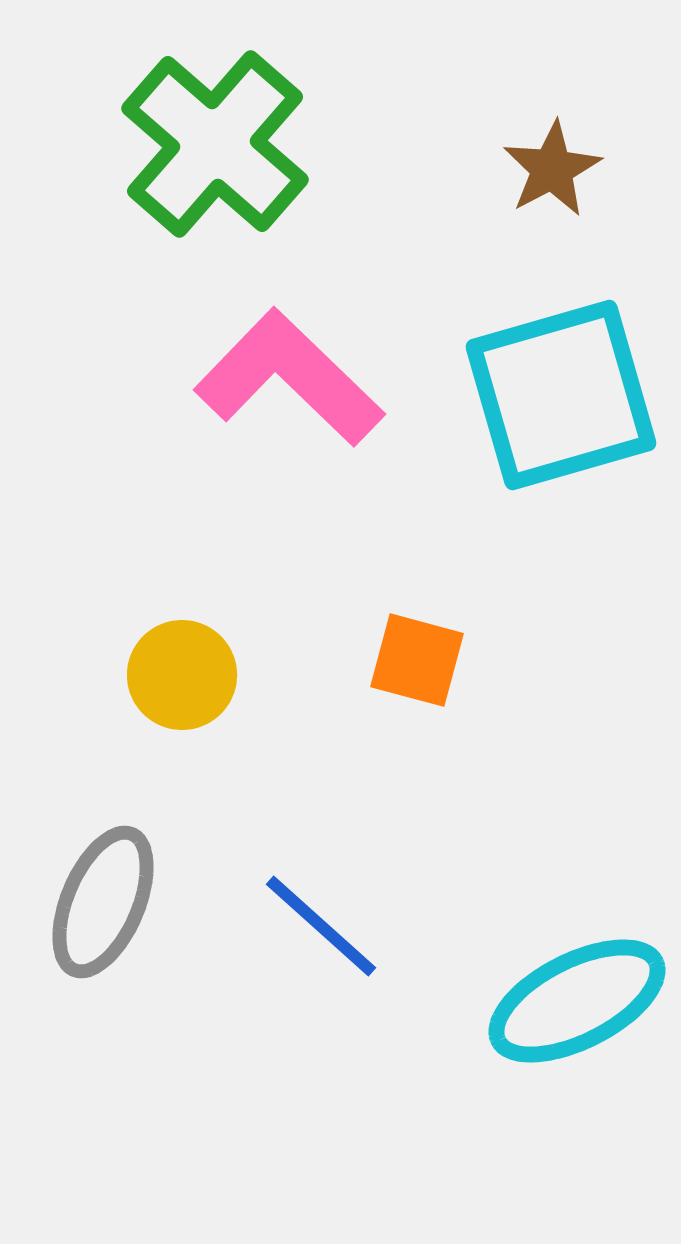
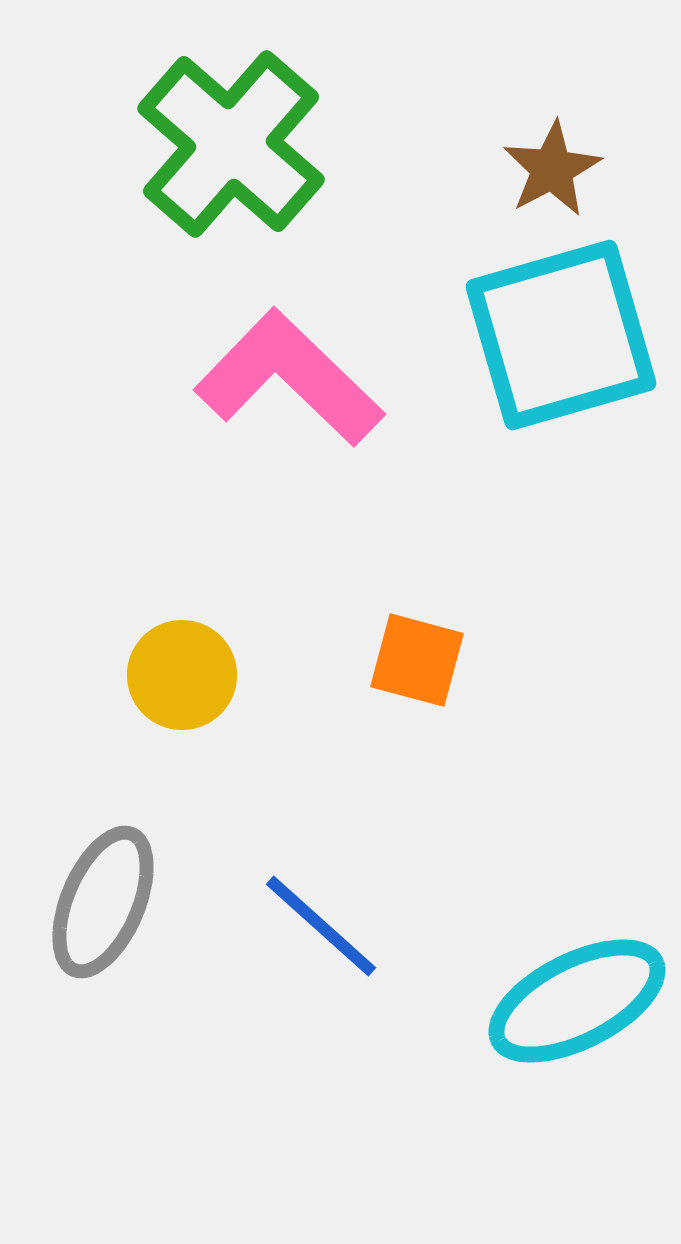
green cross: moved 16 px right
cyan square: moved 60 px up
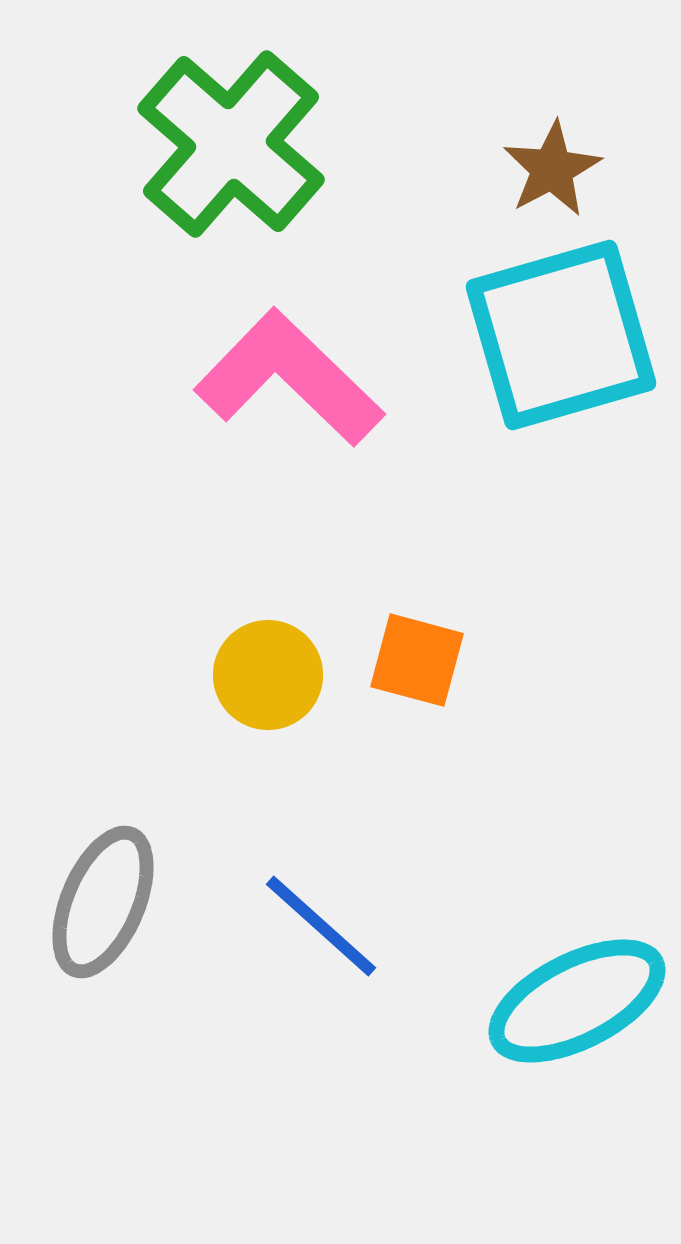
yellow circle: moved 86 px right
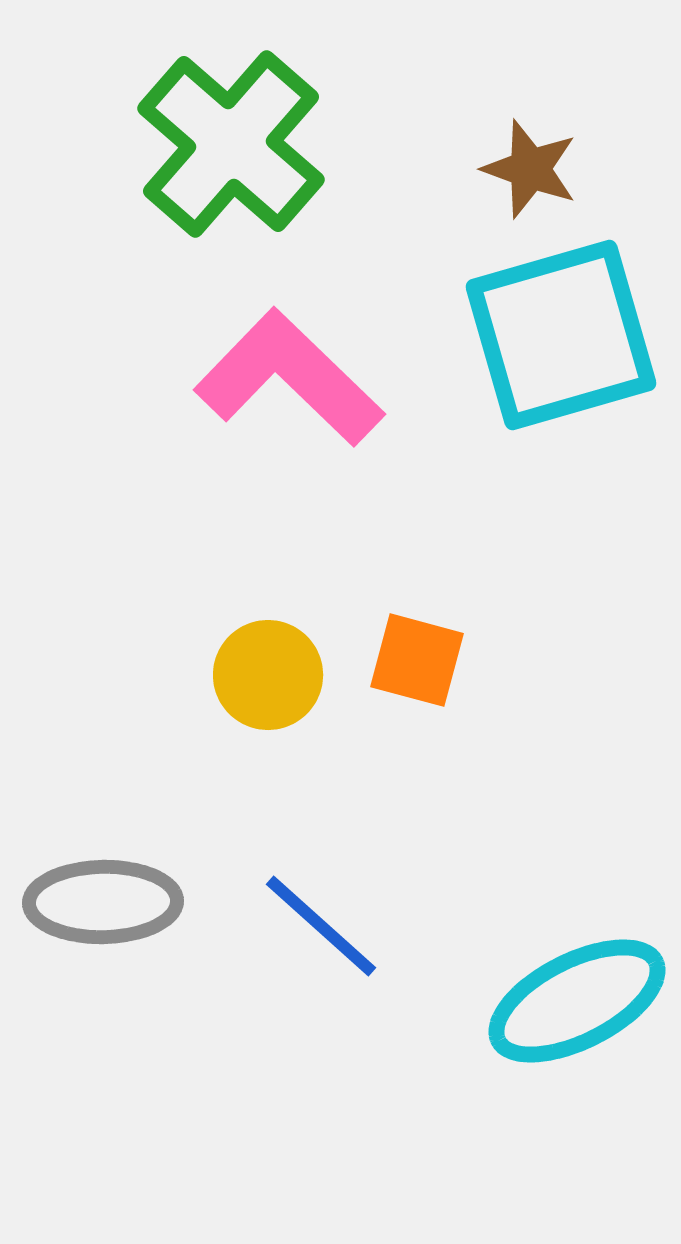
brown star: moved 22 px left; rotated 24 degrees counterclockwise
gray ellipse: rotated 66 degrees clockwise
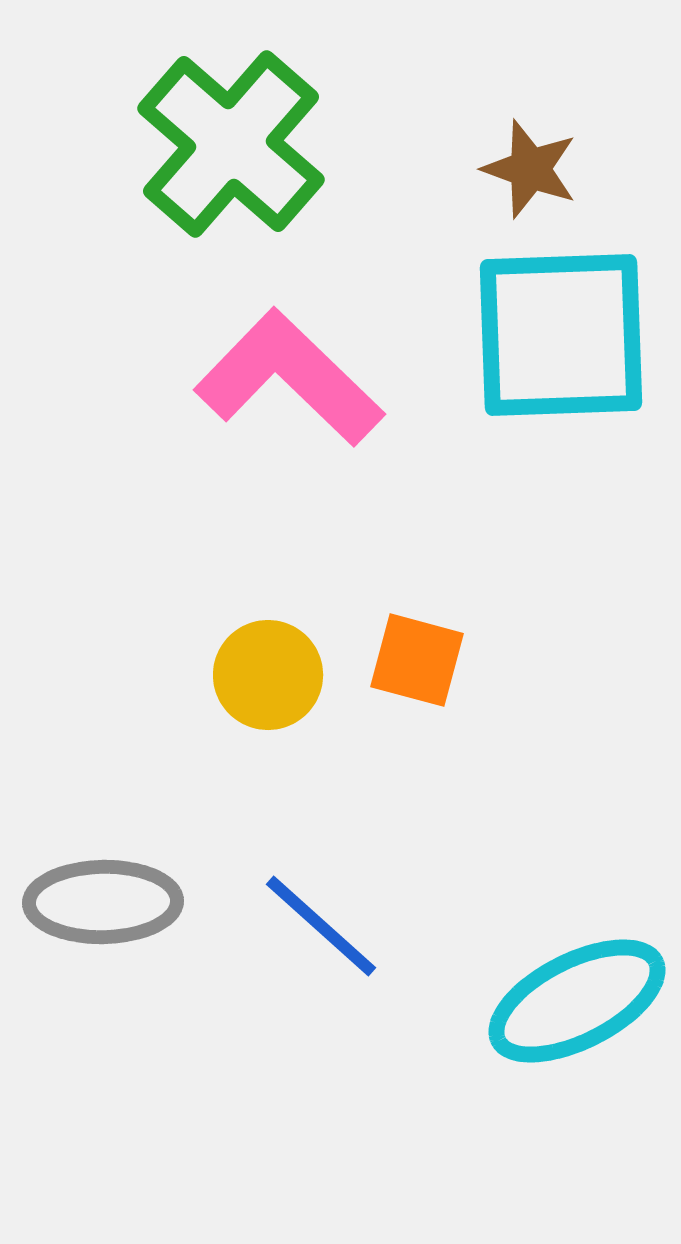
cyan square: rotated 14 degrees clockwise
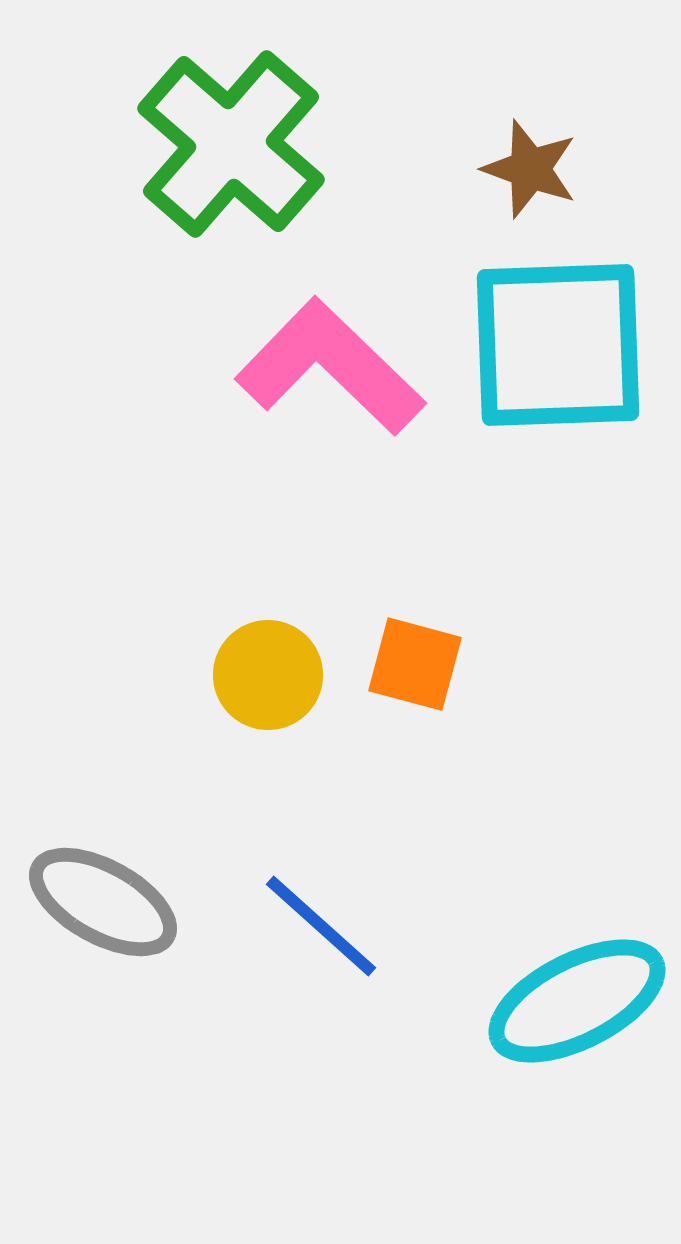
cyan square: moved 3 px left, 10 px down
pink L-shape: moved 41 px right, 11 px up
orange square: moved 2 px left, 4 px down
gray ellipse: rotated 30 degrees clockwise
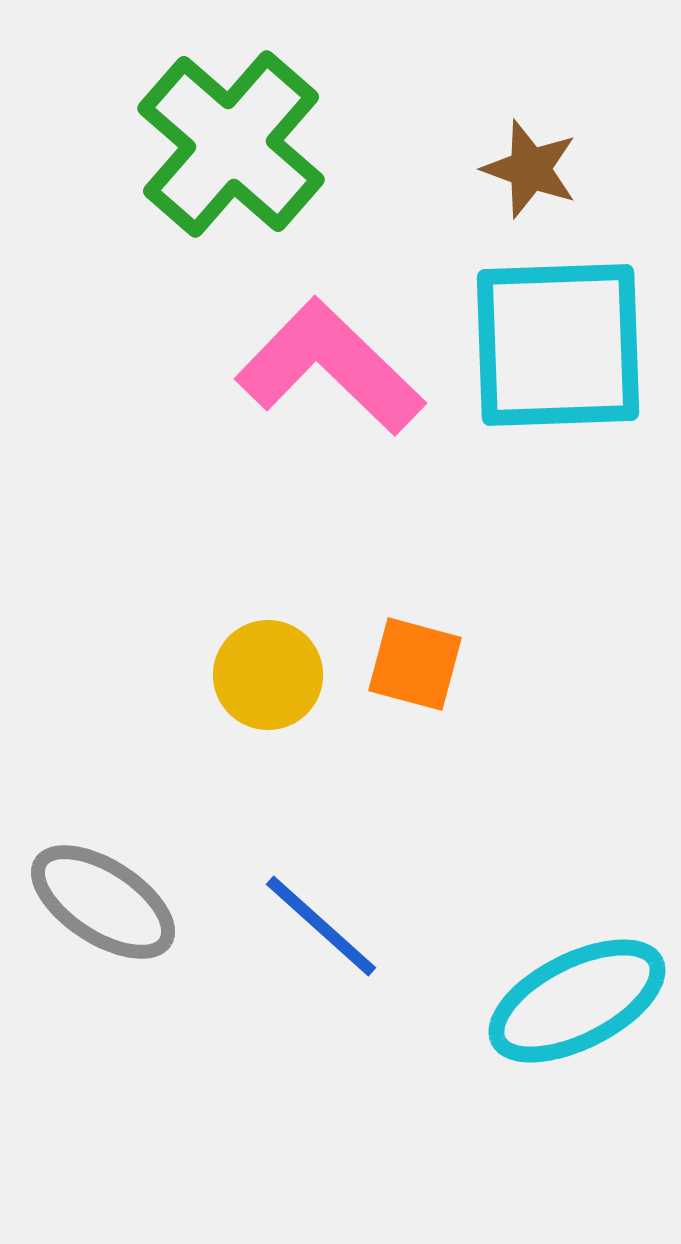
gray ellipse: rotated 4 degrees clockwise
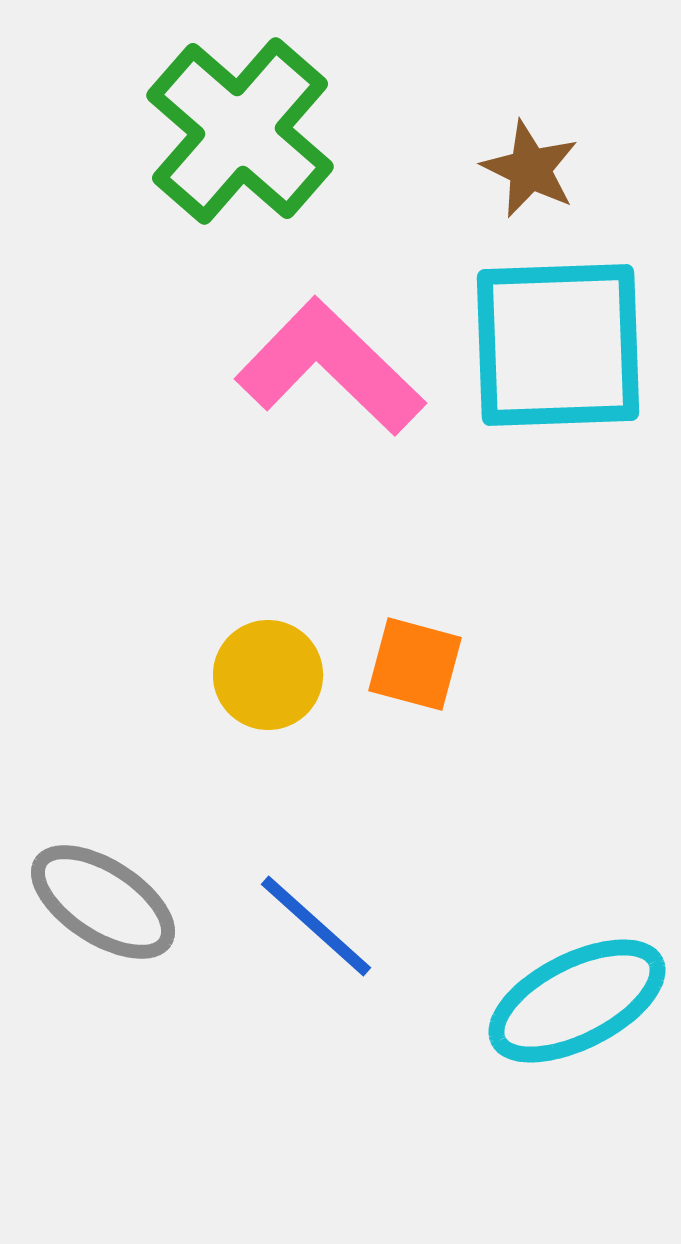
green cross: moved 9 px right, 13 px up
brown star: rotated 6 degrees clockwise
blue line: moved 5 px left
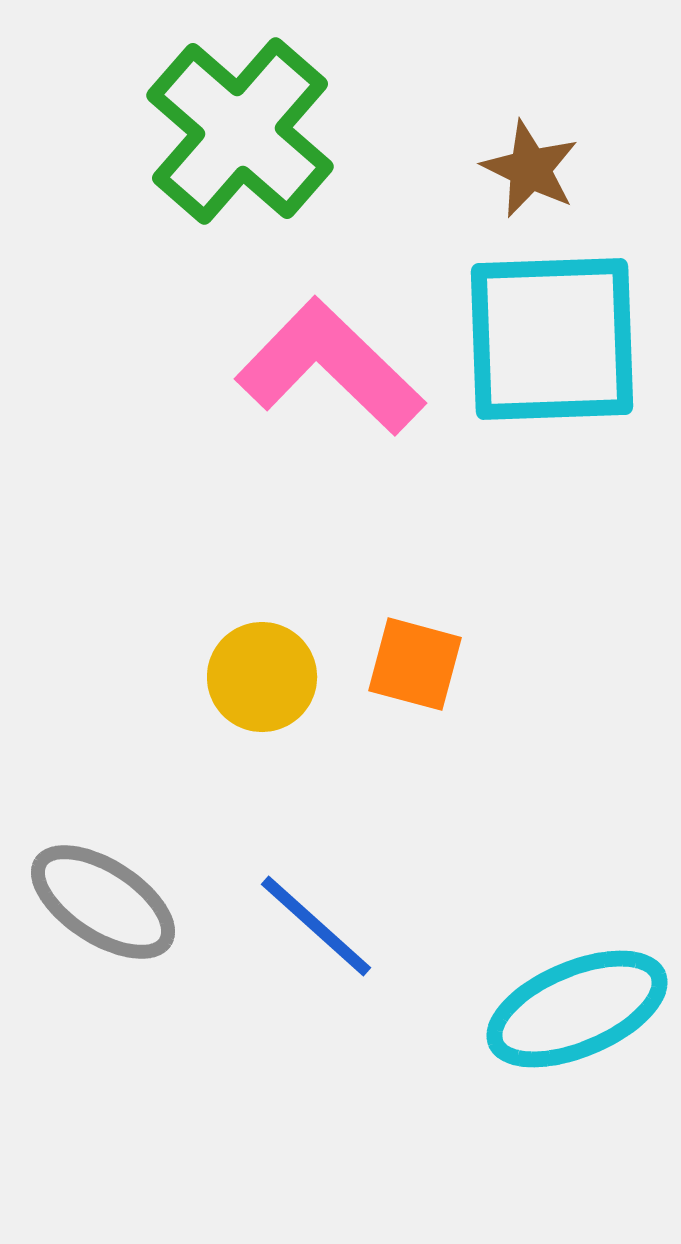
cyan square: moved 6 px left, 6 px up
yellow circle: moved 6 px left, 2 px down
cyan ellipse: moved 8 px down; rotated 4 degrees clockwise
